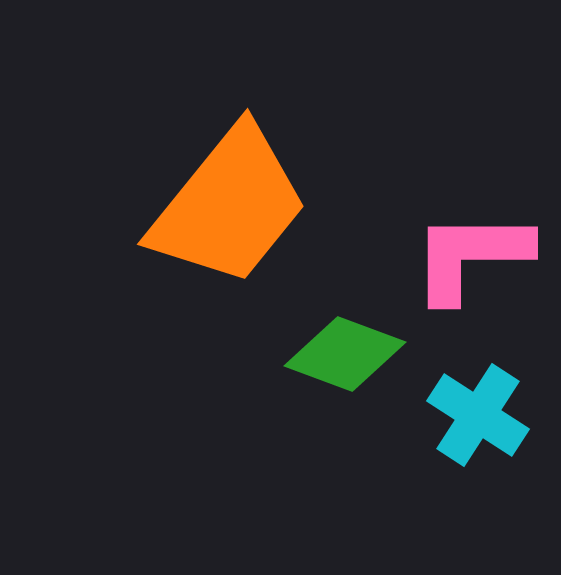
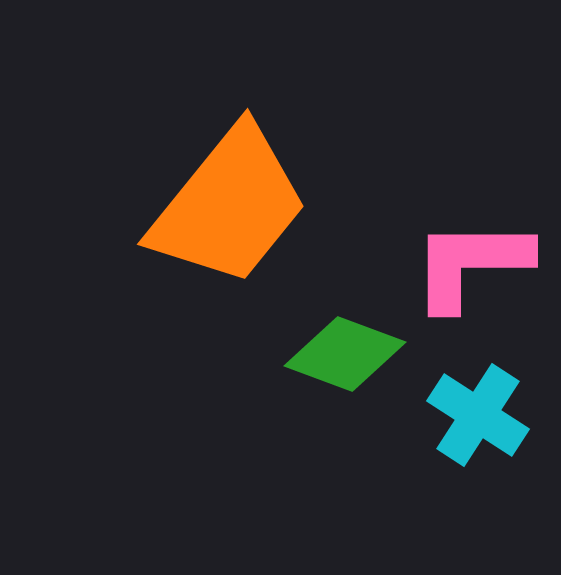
pink L-shape: moved 8 px down
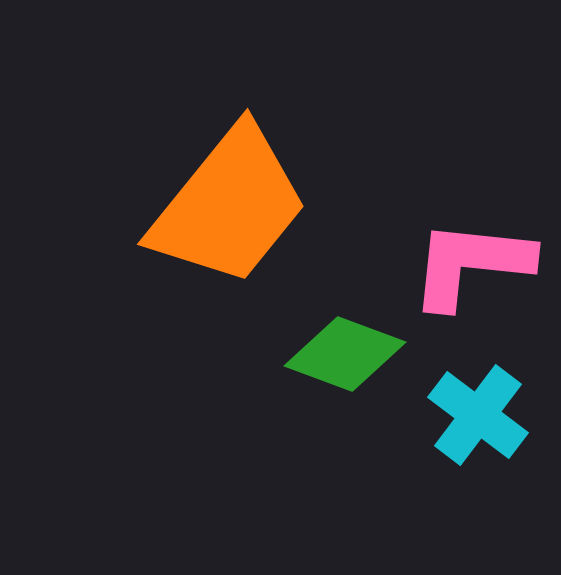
pink L-shape: rotated 6 degrees clockwise
cyan cross: rotated 4 degrees clockwise
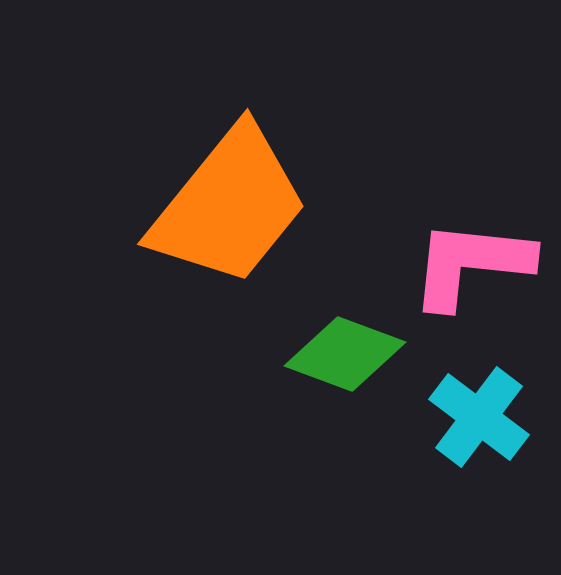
cyan cross: moved 1 px right, 2 px down
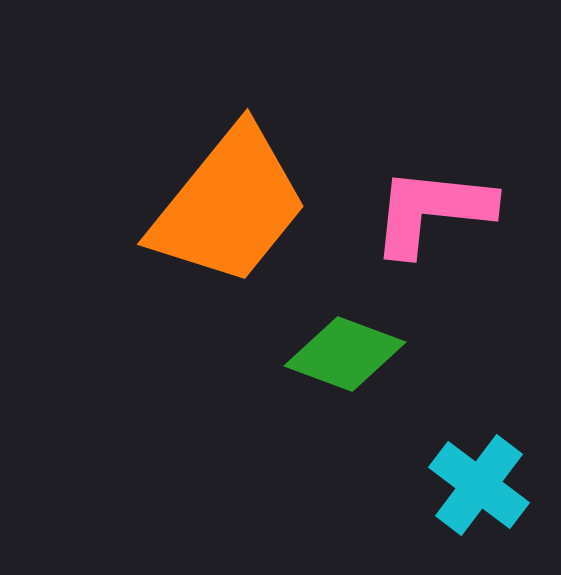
pink L-shape: moved 39 px left, 53 px up
cyan cross: moved 68 px down
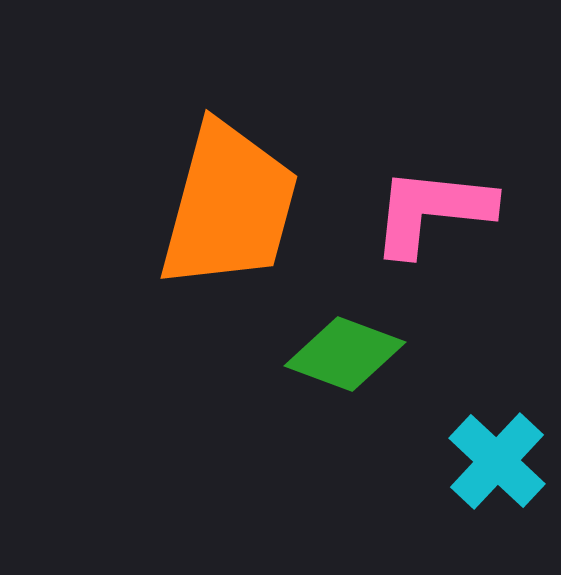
orange trapezoid: rotated 24 degrees counterclockwise
cyan cross: moved 18 px right, 24 px up; rotated 6 degrees clockwise
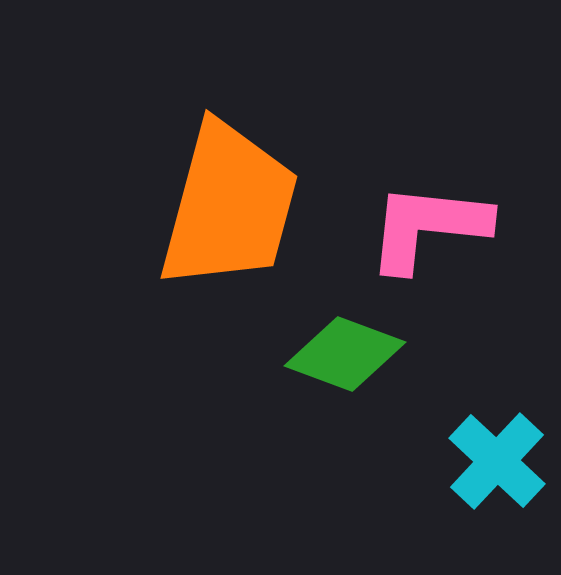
pink L-shape: moved 4 px left, 16 px down
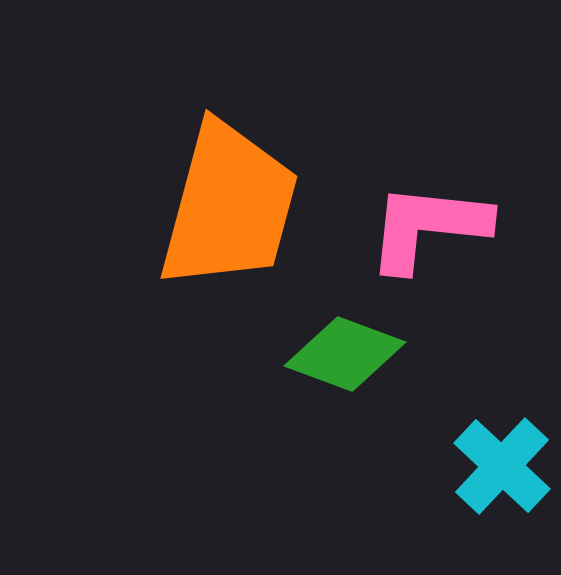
cyan cross: moved 5 px right, 5 px down
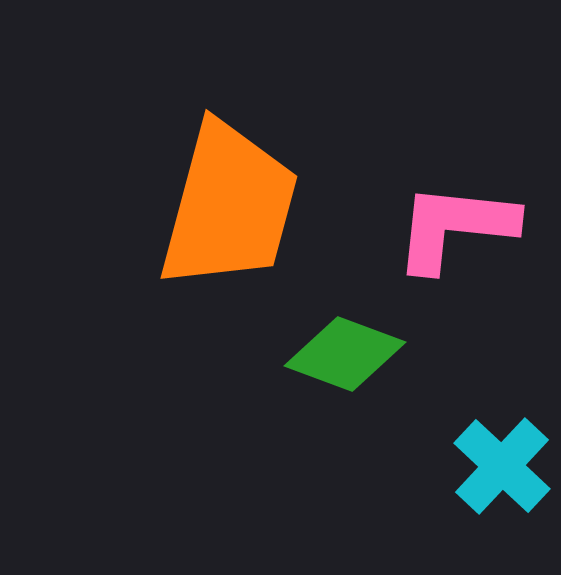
pink L-shape: moved 27 px right
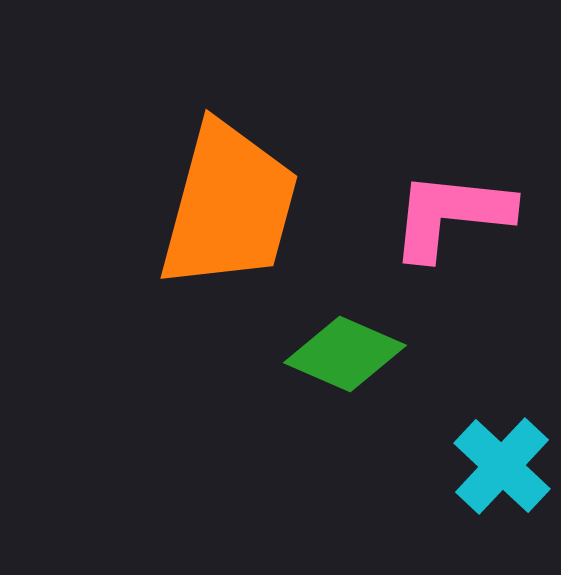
pink L-shape: moved 4 px left, 12 px up
green diamond: rotated 3 degrees clockwise
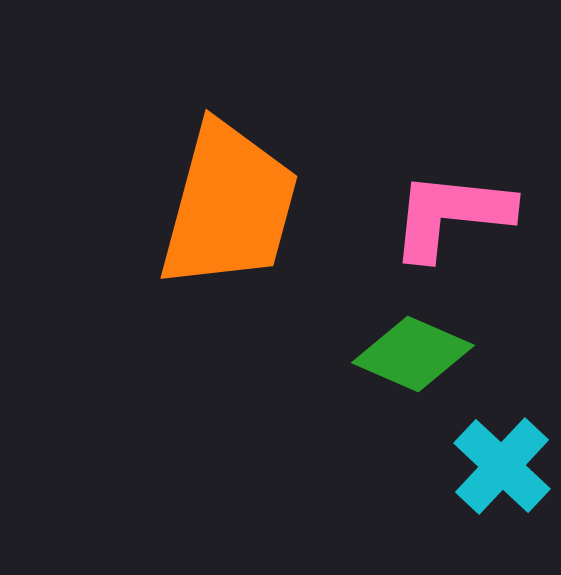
green diamond: moved 68 px right
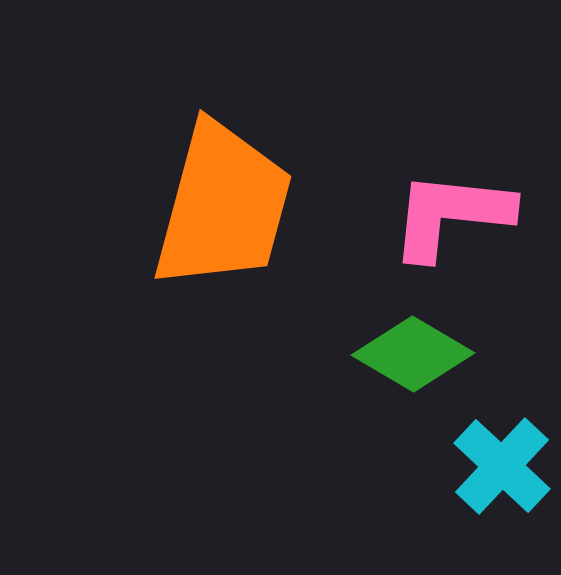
orange trapezoid: moved 6 px left
green diamond: rotated 7 degrees clockwise
